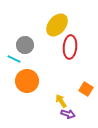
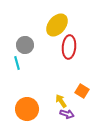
red ellipse: moved 1 px left
cyan line: moved 3 px right, 4 px down; rotated 48 degrees clockwise
orange circle: moved 28 px down
orange square: moved 4 px left, 2 px down
purple arrow: moved 1 px left
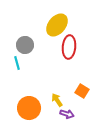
yellow arrow: moved 4 px left, 1 px up
orange circle: moved 2 px right, 1 px up
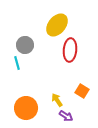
red ellipse: moved 1 px right, 3 px down
orange circle: moved 3 px left
purple arrow: moved 1 px left, 2 px down; rotated 16 degrees clockwise
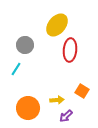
cyan line: moved 1 px left, 6 px down; rotated 48 degrees clockwise
yellow arrow: rotated 120 degrees clockwise
orange circle: moved 2 px right
purple arrow: rotated 104 degrees clockwise
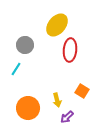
yellow arrow: rotated 80 degrees clockwise
purple arrow: moved 1 px right, 1 px down
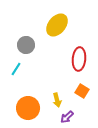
gray circle: moved 1 px right
red ellipse: moved 9 px right, 9 px down
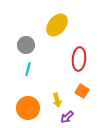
cyan line: moved 12 px right; rotated 16 degrees counterclockwise
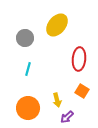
gray circle: moved 1 px left, 7 px up
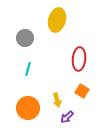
yellow ellipse: moved 5 px up; rotated 25 degrees counterclockwise
